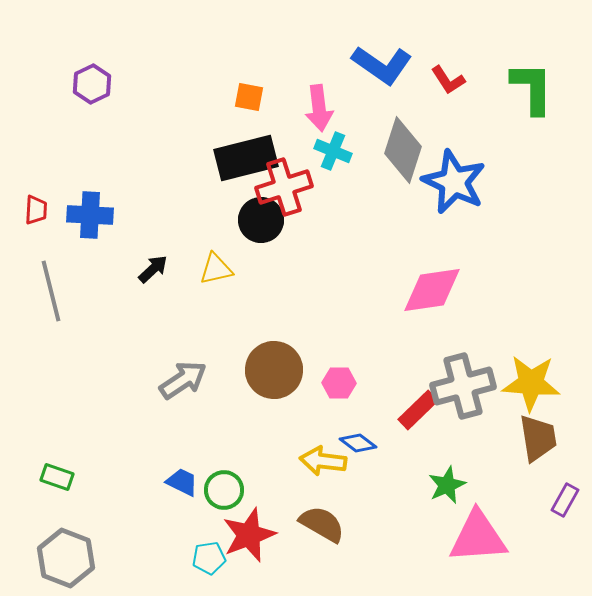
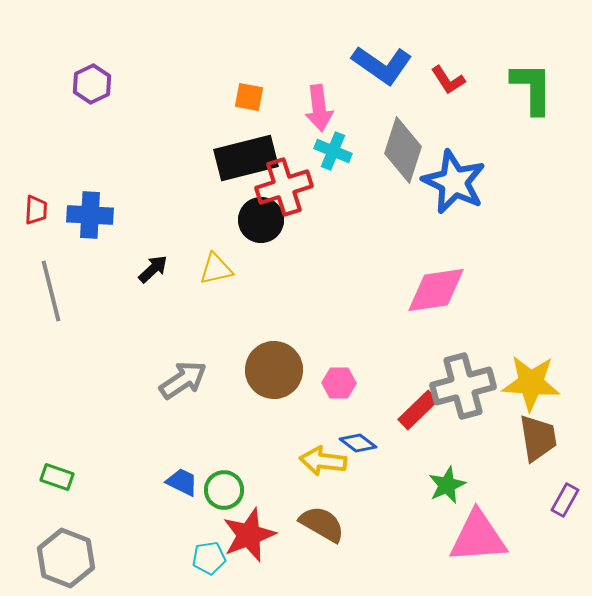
pink diamond: moved 4 px right
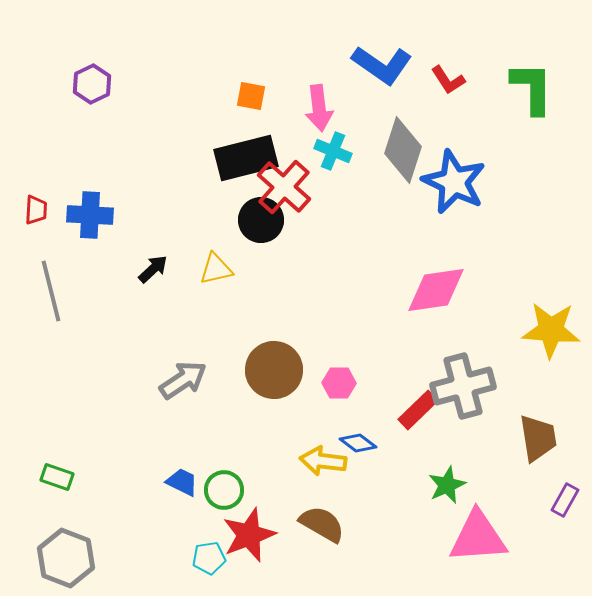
orange square: moved 2 px right, 1 px up
red cross: rotated 30 degrees counterclockwise
yellow star: moved 20 px right, 53 px up
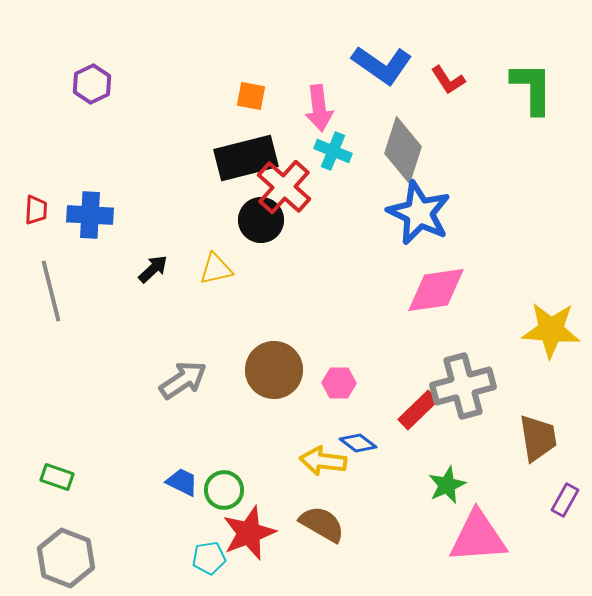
blue star: moved 35 px left, 31 px down
red star: moved 2 px up
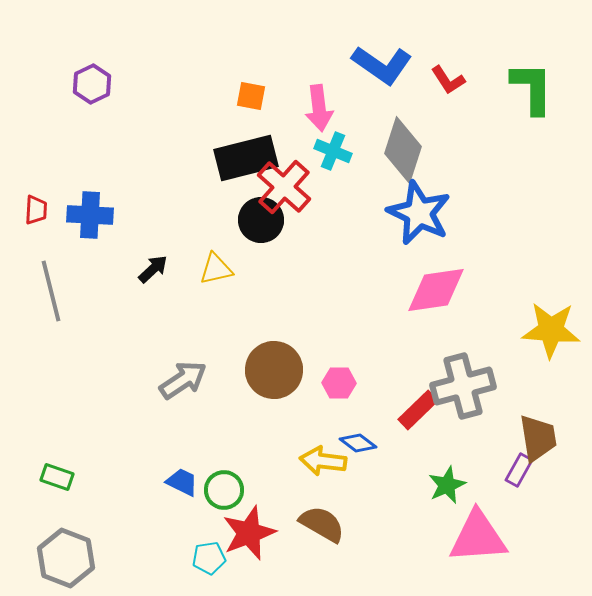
purple rectangle: moved 46 px left, 30 px up
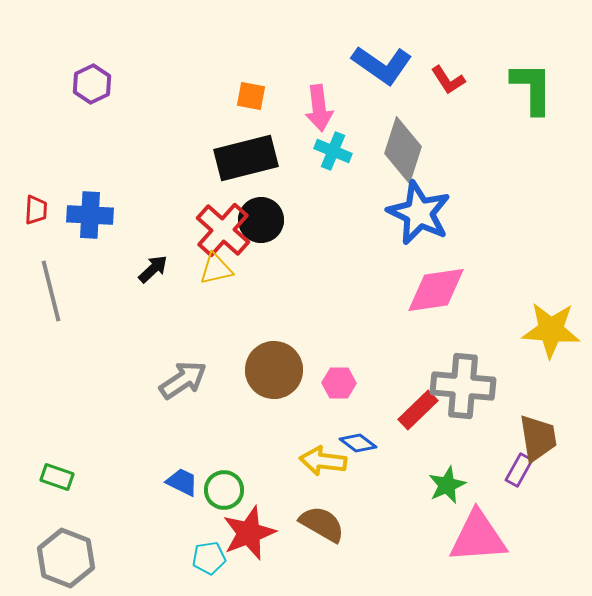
red cross: moved 61 px left, 43 px down
gray cross: rotated 20 degrees clockwise
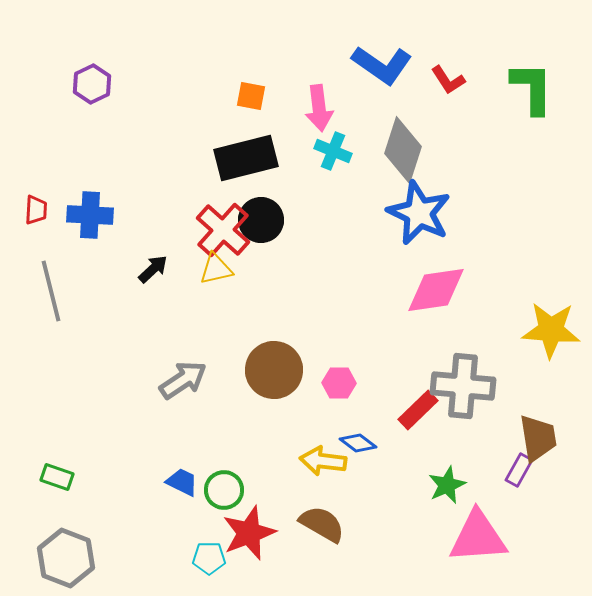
cyan pentagon: rotated 8 degrees clockwise
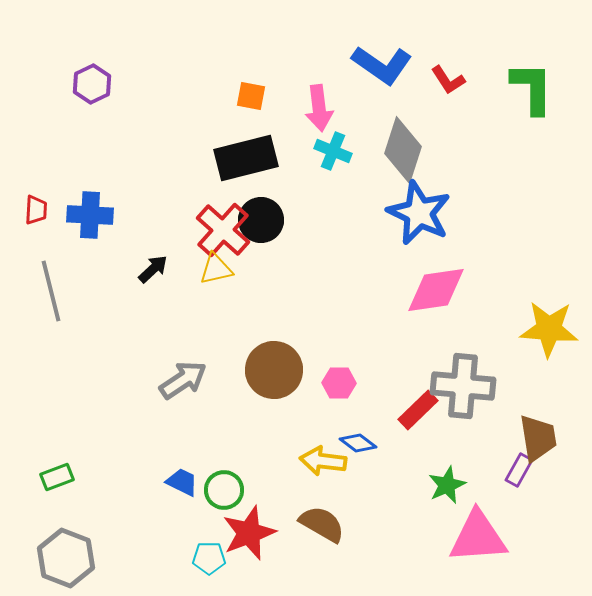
yellow star: moved 2 px left, 1 px up
green rectangle: rotated 40 degrees counterclockwise
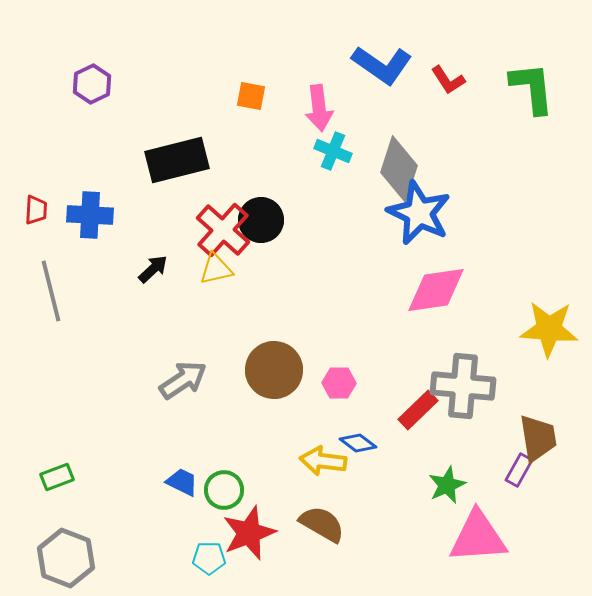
green L-shape: rotated 6 degrees counterclockwise
gray diamond: moved 4 px left, 19 px down
black rectangle: moved 69 px left, 2 px down
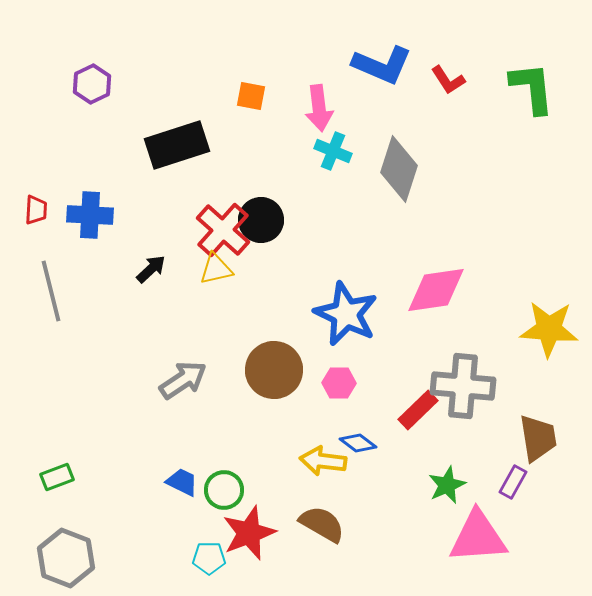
blue L-shape: rotated 12 degrees counterclockwise
black rectangle: moved 15 px up; rotated 4 degrees counterclockwise
blue star: moved 73 px left, 101 px down
black arrow: moved 2 px left
purple rectangle: moved 6 px left, 12 px down
